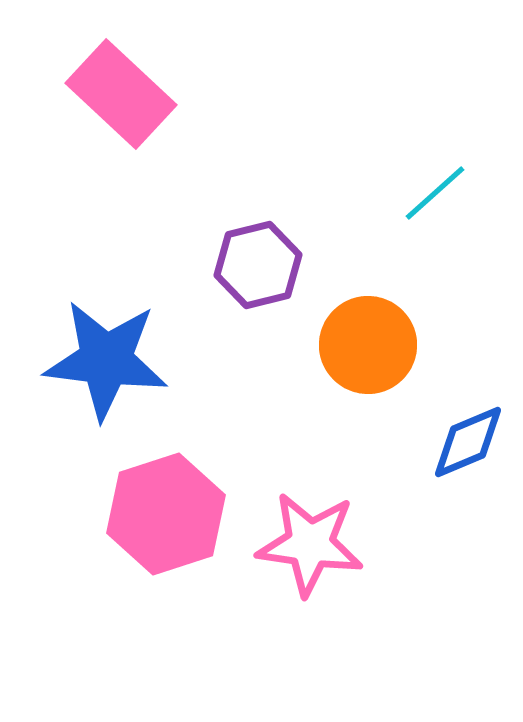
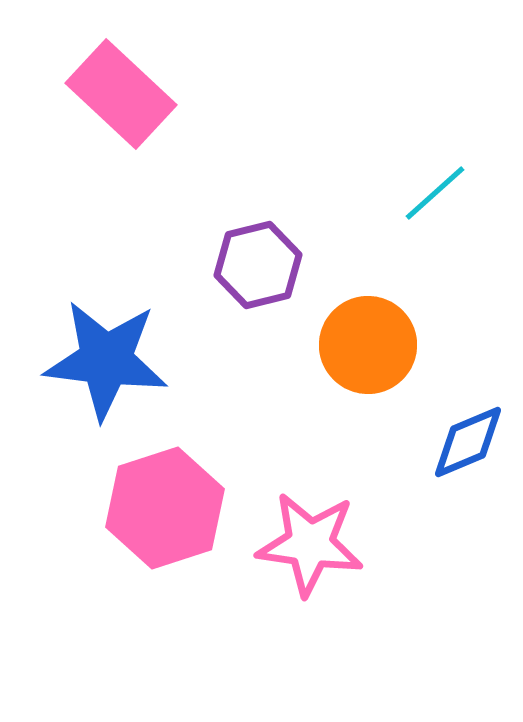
pink hexagon: moved 1 px left, 6 px up
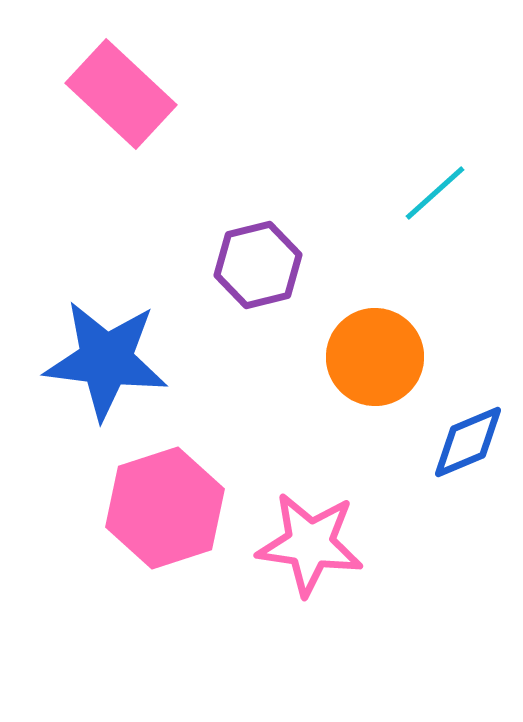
orange circle: moved 7 px right, 12 px down
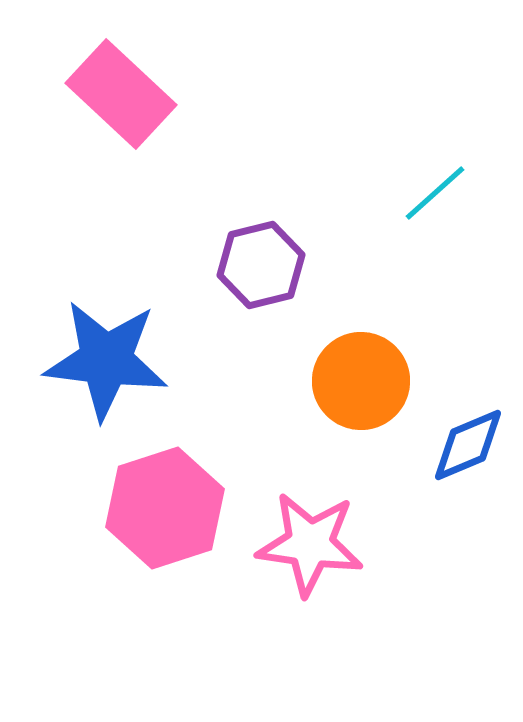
purple hexagon: moved 3 px right
orange circle: moved 14 px left, 24 px down
blue diamond: moved 3 px down
